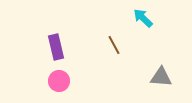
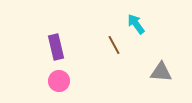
cyan arrow: moved 7 px left, 6 px down; rotated 10 degrees clockwise
gray triangle: moved 5 px up
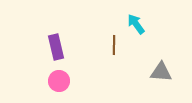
brown line: rotated 30 degrees clockwise
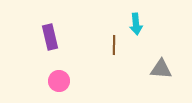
cyan arrow: rotated 150 degrees counterclockwise
purple rectangle: moved 6 px left, 10 px up
gray triangle: moved 3 px up
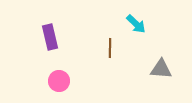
cyan arrow: rotated 40 degrees counterclockwise
brown line: moved 4 px left, 3 px down
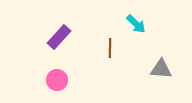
purple rectangle: moved 9 px right; rotated 55 degrees clockwise
pink circle: moved 2 px left, 1 px up
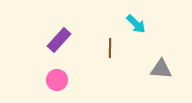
purple rectangle: moved 3 px down
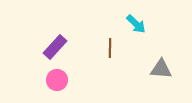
purple rectangle: moved 4 px left, 7 px down
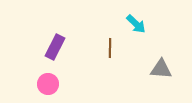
purple rectangle: rotated 15 degrees counterclockwise
pink circle: moved 9 px left, 4 px down
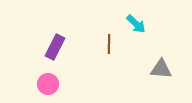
brown line: moved 1 px left, 4 px up
